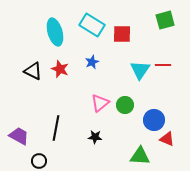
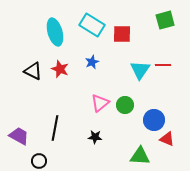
black line: moved 1 px left
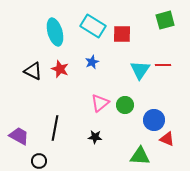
cyan rectangle: moved 1 px right, 1 px down
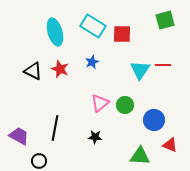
red triangle: moved 3 px right, 6 px down
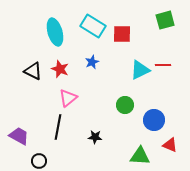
cyan triangle: rotated 30 degrees clockwise
pink triangle: moved 32 px left, 5 px up
black line: moved 3 px right, 1 px up
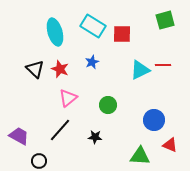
black triangle: moved 2 px right, 2 px up; rotated 18 degrees clockwise
green circle: moved 17 px left
black line: moved 2 px right, 3 px down; rotated 30 degrees clockwise
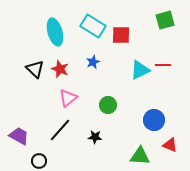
red square: moved 1 px left, 1 px down
blue star: moved 1 px right
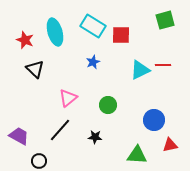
red star: moved 35 px left, 29 px up
red triangle: rotated 35 degrees counterclockwise
green triangle: moved 3 px left, 1 px up
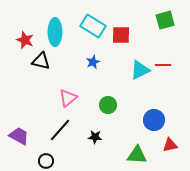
cyan ellipse: rotated 16 degrees clockwise
black triangle: moved 6 px right, 8 px up; rotated 30 degrees counterclockwise
black circle: moved 7 px right
